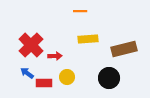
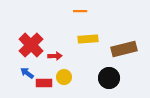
yellow circle: moved 3 px left
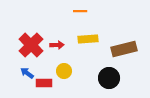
red arrow: moved 2 px right, 11 px up
yellow circle: moved 6 px up
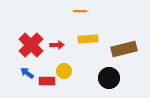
red rectangle: moved 3 px right, 2 px up
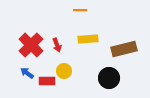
orange line: moved 1 px up
red arrow: rotated 72 degrees clockwise
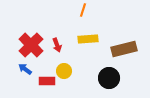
orange line: moved 3 px right; rotated 72 degrees counterclockwise
blue arrow: moved 2 px left, 4 px up
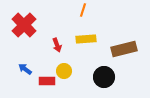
yellow rectangle: moved 2 px left
red cross: moved 7 px left, 20 px up
black circle: moved 5 px left, 1 px up
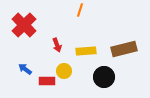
orange line: moved 3 px left
yellow rectangle: moved 12 px down
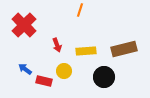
red rectangle: moved 3 px left; rotated 14 degrees clockwise
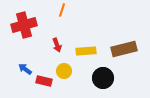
orange line: moved 18 px left
red cross: rotated 30 degrees clockwise
black circle: moved 1 px left, 1 px down
